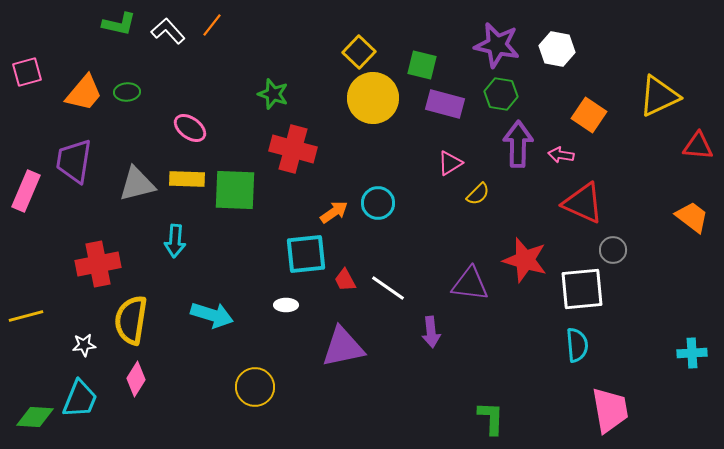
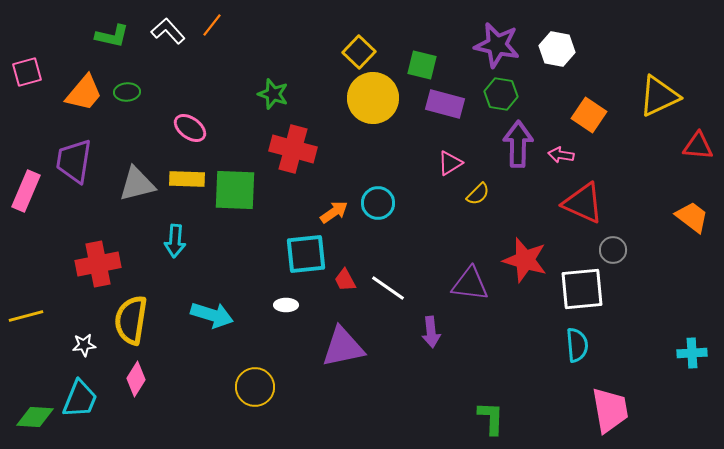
green L-shape at (119, 24): moved 7 px left, 12 px down
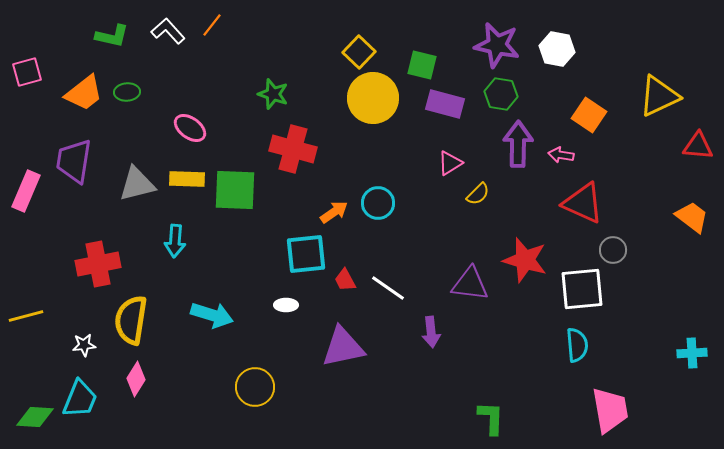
orange trapezoid at (84, 93): rotated 12 degrees clockwise
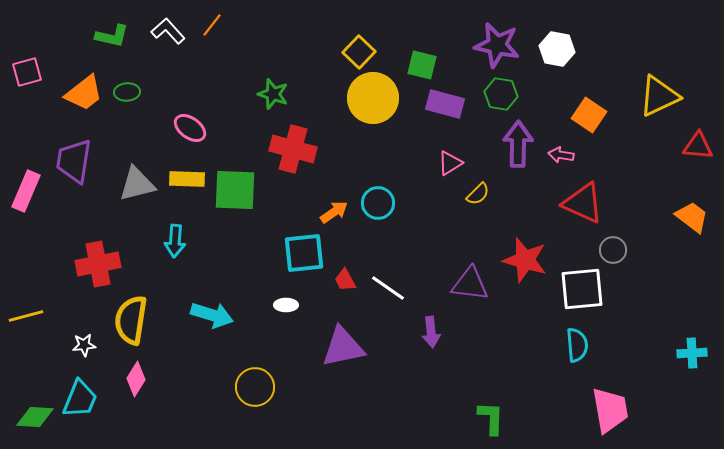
cyan square at (306, 254): moved 2 px left, 1 px up
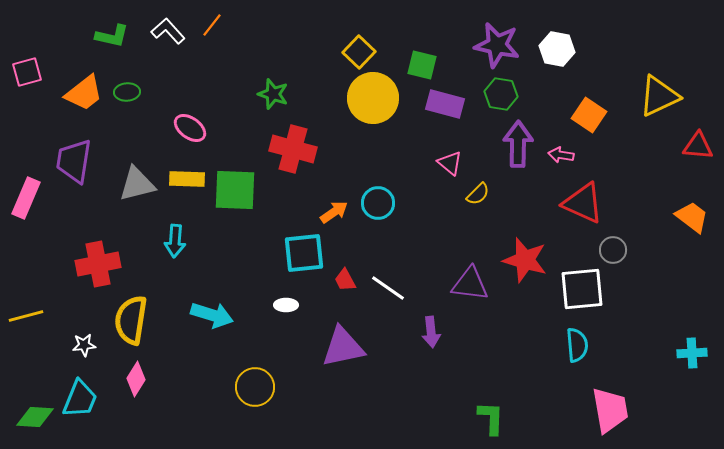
pink triangle at (450, 163): rotated 48 degrees counterclockwise
pink rectangle at (26, 191): moved 7 px down
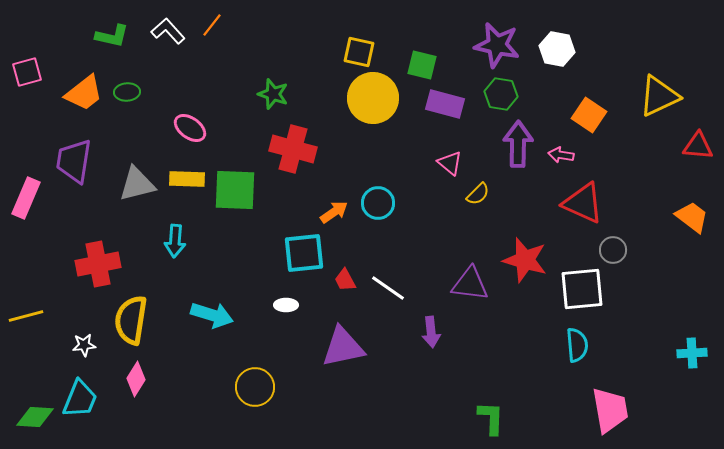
yellow square at (359, 52): rotated 32 degrees counterclockwise
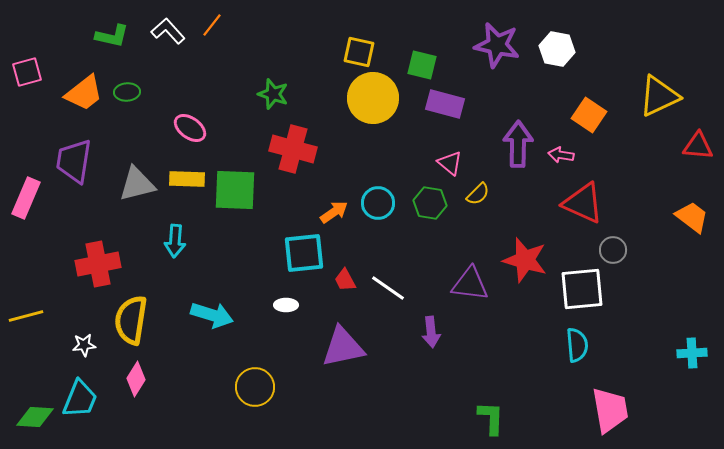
green hexagon at (501, 94): moved 71 px left, 109 px down
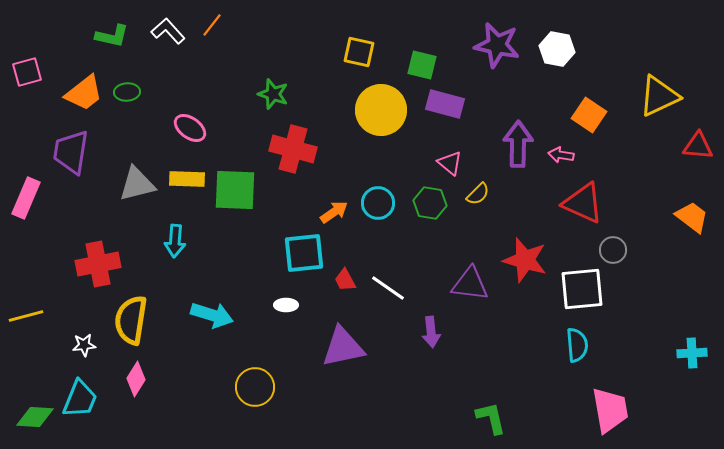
yellow circle at (373, 98): moved 8 px right, 12 px down
purple trapezoid at (74, 161): moved 3 px left, 9 px up
green L-shape at (491, 418): rotated 15 degrees counterclockwise
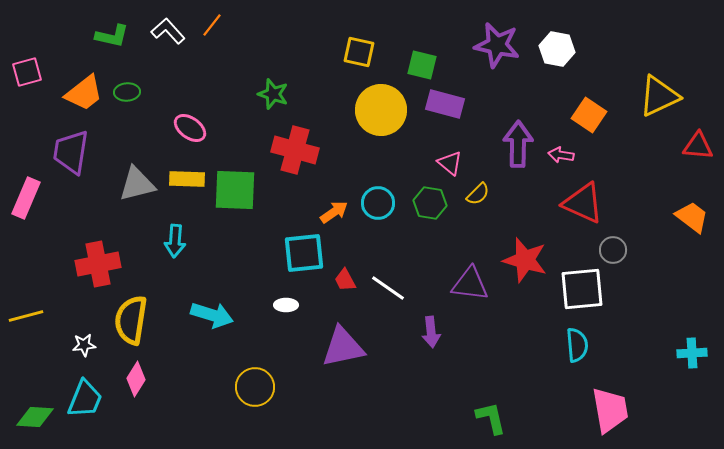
red cross at (293, 149): moved 2 px right, 1 px down
cyan trapezoid at (80, 399): moved 5 px right
